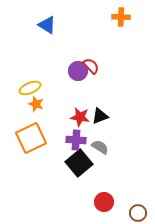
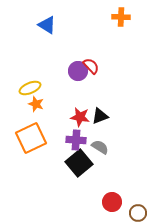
red circle: moved 8 px right
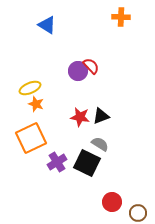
black triangle: moved 1 px right
purple cross: moved 19 px left, 22 px down; rotated 36 degrees counterclockwise
gray semicircle: moved 3 px up
black square: moved 8 px right; rotated 24 degrees counterclockwise
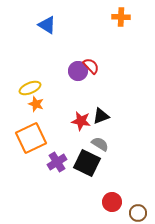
red star: moved 1 px right, 4 px down
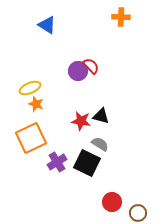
black triangle: rotated 36 degrees clockwise
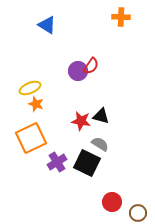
red semicircle: rotated 78 degrees clockwise
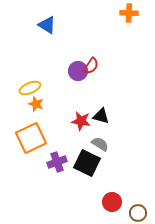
orange cross: moved 8 px right, 4 px up
purple cross: rotated 12 degrees clockwise
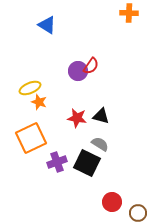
orange star: moved 3 px right, 2 px up
red star: moved 4 px left, 3 px up
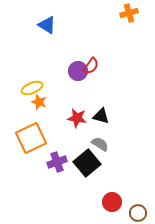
orange cross: rotated 18 degrees counterclockwise
yellow ellipse: moved 2 px right
black square: rotated 24 degrees clockwise
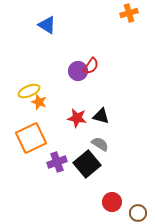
yellow ellipse: moved 3 px left, 3 px down
black square: moved 1 px down
